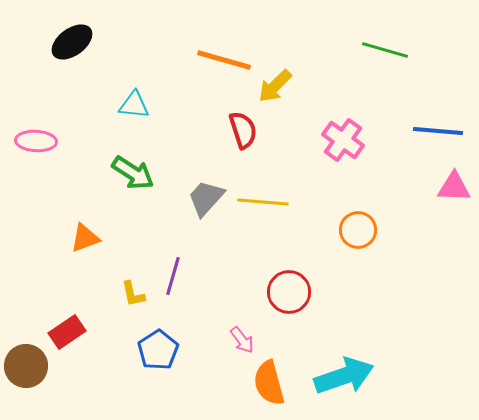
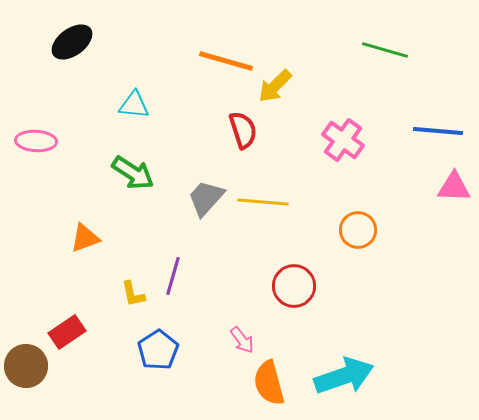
orange line: moved 2 px right, 1 px down
red circle: moved 5 px right, 6 px up
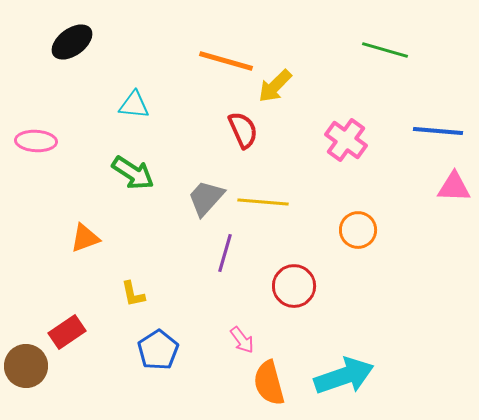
red semicircle: rotated 6 degrees counterclockwise
pink cross: moved 3 px right
purple line: moved 52 px right, 23 px up
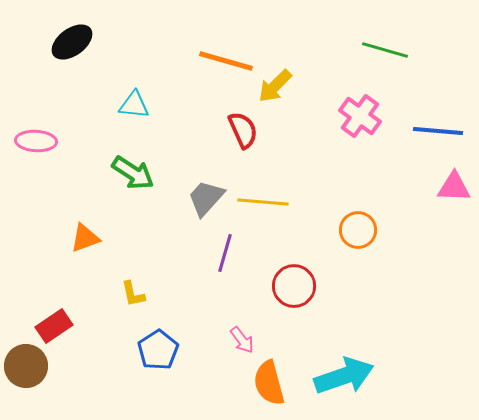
pink cross: moved 14 px right, 24 px up
red rectangle: moved 13 px left, 6 px up
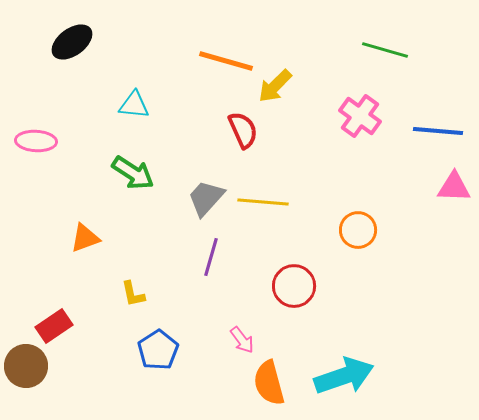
purple line: moved 14 px left, 4 px down
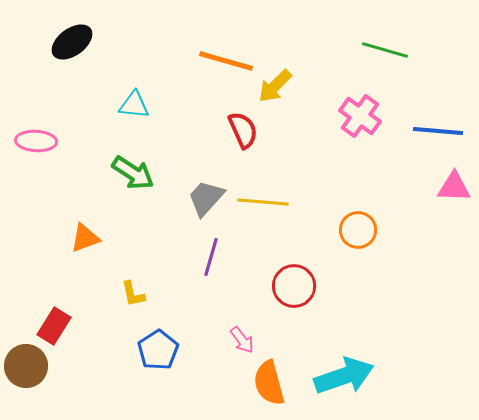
red rectangle: rotated 24 degrees counterclockwise
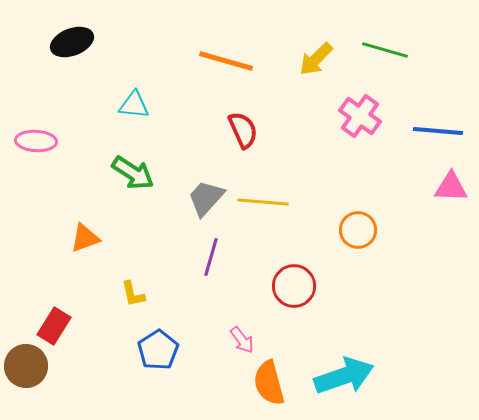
black ellipse: rotated 15 degrees clockwise
yellow arrow: moved 41 px right, 27 px up
pink triangle: moved 3 px left
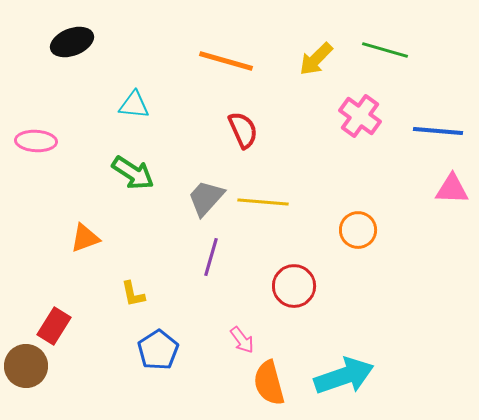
pink triangle: moved 1 px right, 2 px down
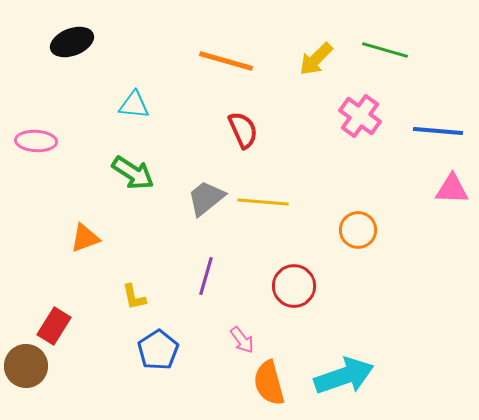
gray trapezoid: rotated 9 degrees clockwise
purple line: moved 5 px left, 19 px down
yellow L-shape: moved 1 px right, 3 px down
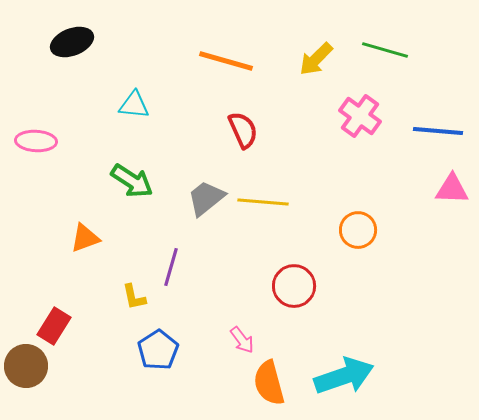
green arrow: moved 1 px left, 8 px down
purple line: moved 35 px left, 9 px up
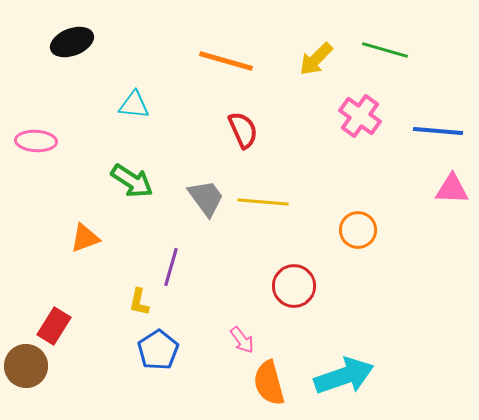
gray trapezoid: rotated 93 degrees clockwise
yellow L-shape: moved 5 px right, 5 px down; rotated 24 degrees clockwise
